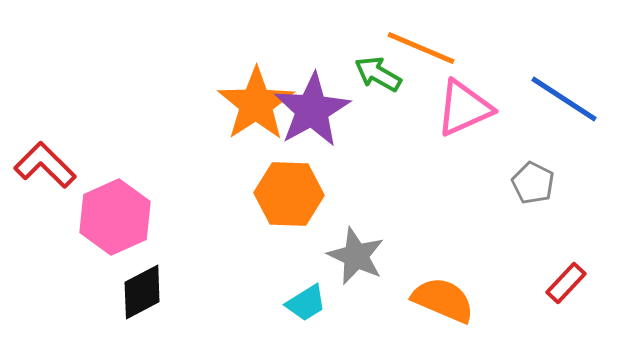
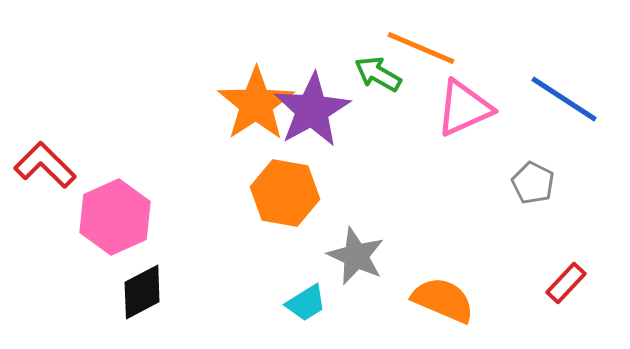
orange hexagon: moved 4 px left, 1 px up; rotated 8 degrees clockwise
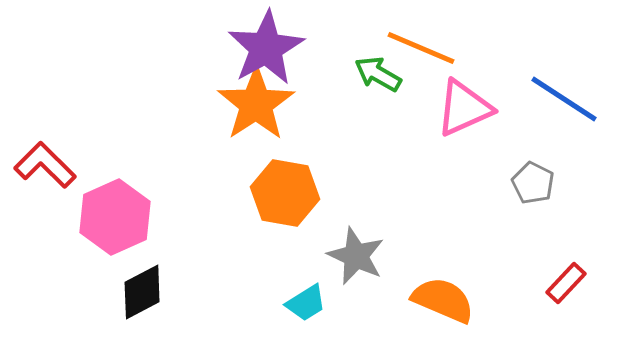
purple star: moved 46 px left, 62 px up
